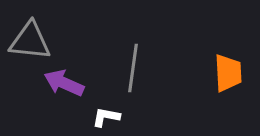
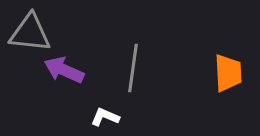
gray triangle: moved 8 px up
purple arrow: moved 13 px up
white L-shape: moved 1 px left; rotated 12 degrees clockwise
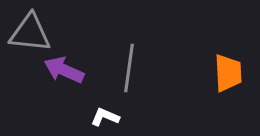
gray line: moved 4 px left
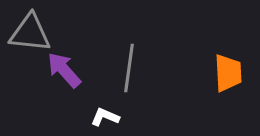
purple arrow: rotated 24 degrees clockwise
